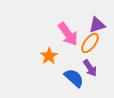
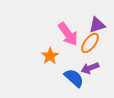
orange star: moved 1 px right
purple arrow: rotated 102 degrees clockwise
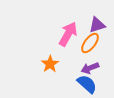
pink arrow: rotated 115 degrees counterclockwise
orange star: moved 8 px down
blue semicircle: moved 13 px right, 6 px down
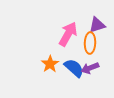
orange ellipse: rotated 35 degrees counterclockwise
blue semicircle: moved 13 px left, 16 px up
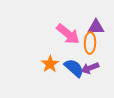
purple triangle: moved 1 px left, 2 px down; rotated 18 degrees clockwise
pink arrow: rotated 100 degrees clockwise
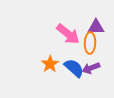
purple arrow: moved 1 px right
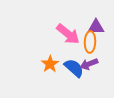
orange ellipse: moved 1 px up
purple arrow: moved 2 px left, 4 px up
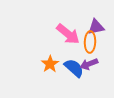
purple triangle: rotated 12 degrees counterclockwise
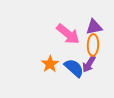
purple triangle: moved 2 px left
orange ellipse: moved 3 px right, 3 px down
purple arrow: rotated 36 degrees counterclockwise
